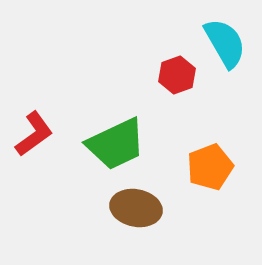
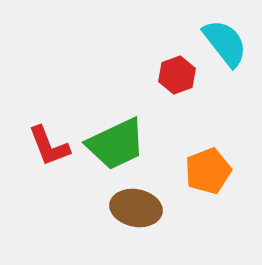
cyan semicircle: rotated 8 degrees counterclockwise
red L-shape: moved 15 px right, 12 px down; rotated 105 degrees clockwise
orange pentagon: moved 2 px left, 4 px down
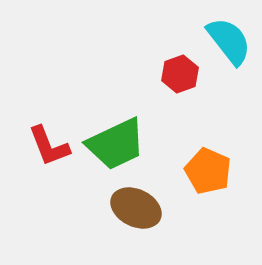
cyan semicircle: moved 4 px right, 2 px up
red hexagon: moved 3 px right, 1 px up
orange pentagon: rotated 27 degrees counterclockwise
brown ellipse: rotated 15 degrees clockwise
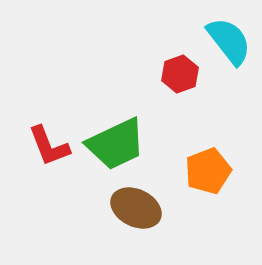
orange pentagon: rotated 27 degrees clockwise
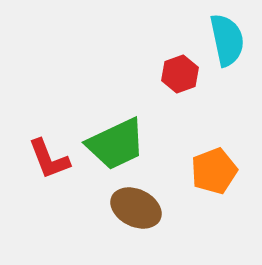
cyan semicircle: moved 2 px left, 1 px up; rotated 26 degrees clockwise
red L-shape: moved 13 px down
orange pentagon: moved 6 px right
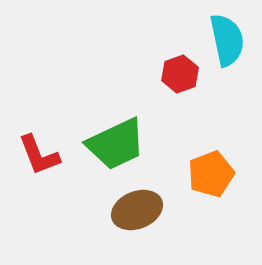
red L-shape: moved 10 px left, 4 px up
orange pentagon: moved 3 px left, 3 px down
brown ellipse: moved 1 px right, 2 px down; rotated 48 degrees counterclockwise
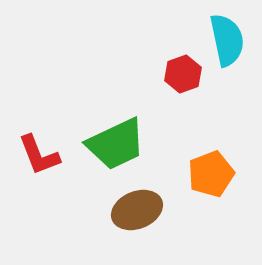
red hexagon: moved 3 px right
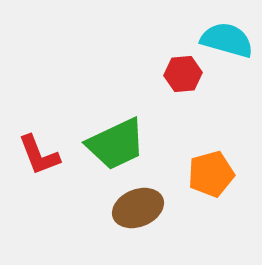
cyan semicircle: rotated 62 degrees counterclockwise
red hexagon: rotated 15 degrees clockwise
orange pentagon: rotated 6 degrees clockwise
brown ellipse: moved 1 px right, 2 px up
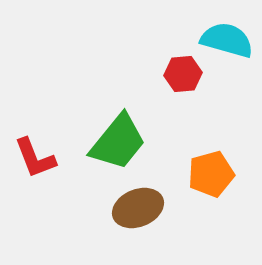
green trapezoid: moved 2 px right, 2 px up; rotated 26 degrees counterclockwise
red L-shape: moved 4 px left, 3 px down
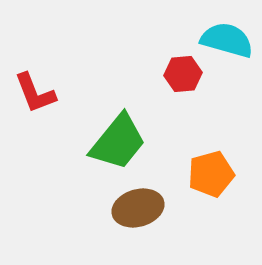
red L-shape: moved 65 px up
brown ellipse: rotated 6 degrees clockwise
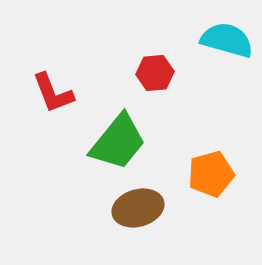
red hexagon: moved 28 px left, 1 px up
red L-shape: moved 18 px right
